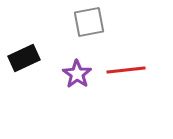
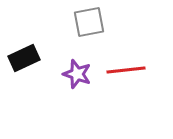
purple star: rotated 16 degrees counterclockwise
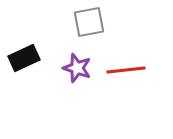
purple star: moved 6 px up
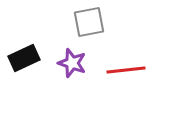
purple star: moved 5 px left, 5 px up
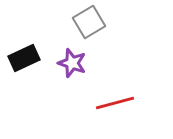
gray square: rotated 20 degrees counterclockwise
red line: moved 11 px left, 33 px down; rotated 9 degrees counterclockwise
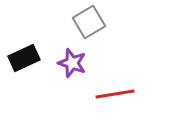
red line: moved 9 px up; rotated 6 degrees clockwise
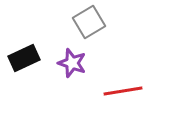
red line: moved 8 px right, 3 px up
